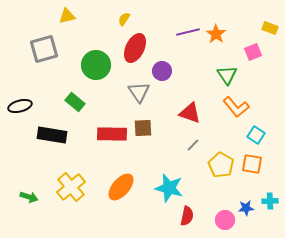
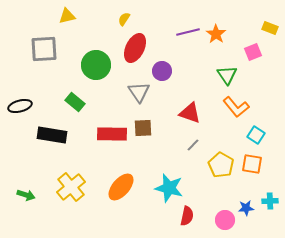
gray square: rotated 12 degrees clockwise
green arrow: moved 3 px left, 2 px up
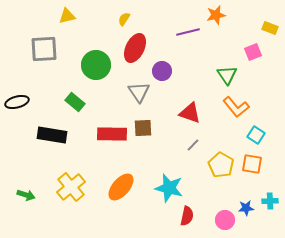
orange star: moved 19 px up; rotated 24 degrees clockwise
black ellipse: moved 3 px left, 4 px up
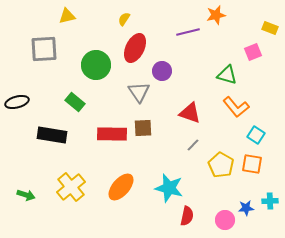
green triangle: rotated 40 degrees counterclockwise
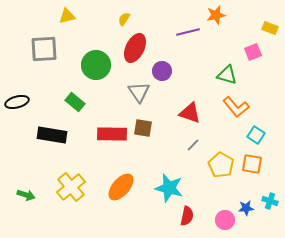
brown square: rotated 12 degrees clockwise
cyan cross: rotated 21 degrees clockwise
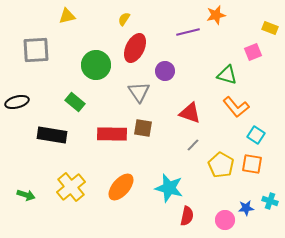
gray square: moved 8 px left, 1 px down
purple circle: moved 3 px right
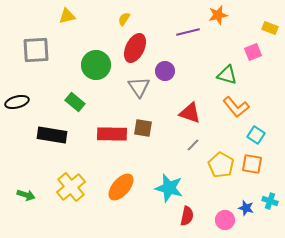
orange star: moved 2 px right
gray triangle: moved 5 px up
blue star: rotated 21 degrees clockwise
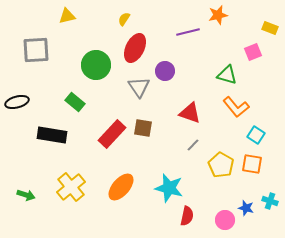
red rectangle: rotated 48 degrees counterclockwise
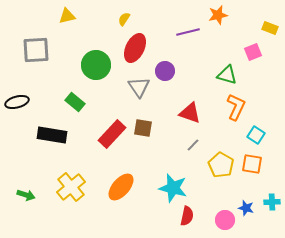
orange L-shape: rotated 116 degrees counterclockwise
cyan star: moved 4 px right
cyan cross: moved 2 px right, 1 px down; rotated 21 degrees counterclockwise
